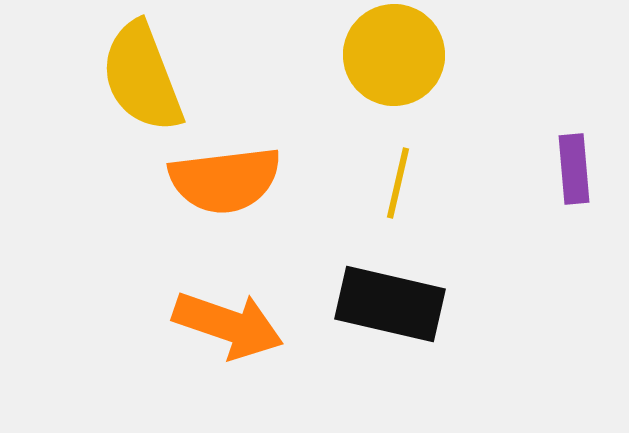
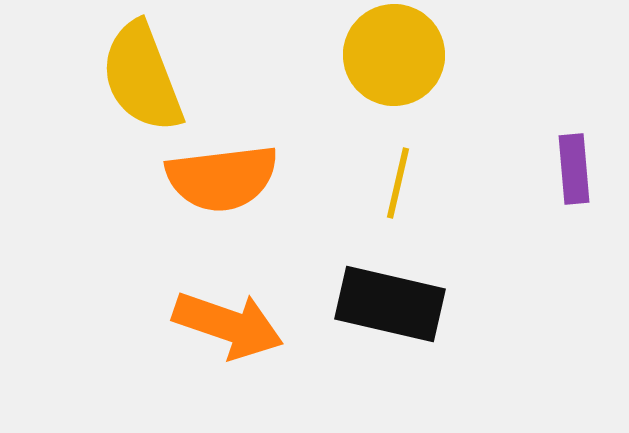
orange semicircle: moved 3 px left, 2 px up
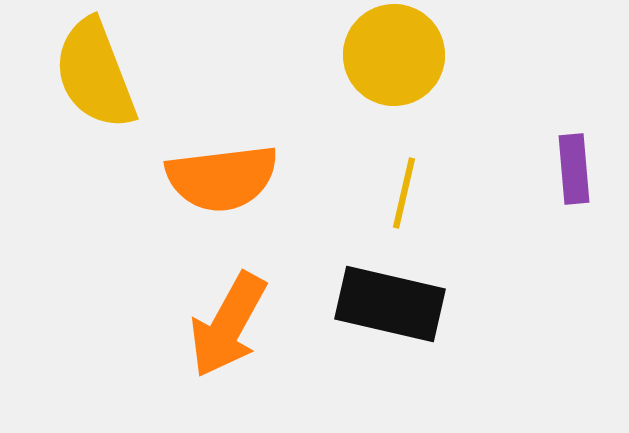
yellow semicircle: moved 47 px left, 3 px up
yellow line: moved 6 px right, 10 px down
orange arrow: rotated 100 degrees clockwise
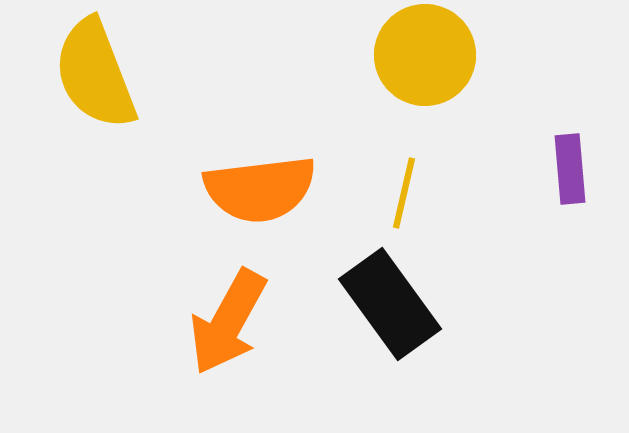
yellow circle: moved 31 px right
purple rectangle: moved 4 px left
orange semicircle: moved 38 px right, 11 px down
black rectangle: rotated 41 degrees clockwise
orange arrow: moved 3 px up
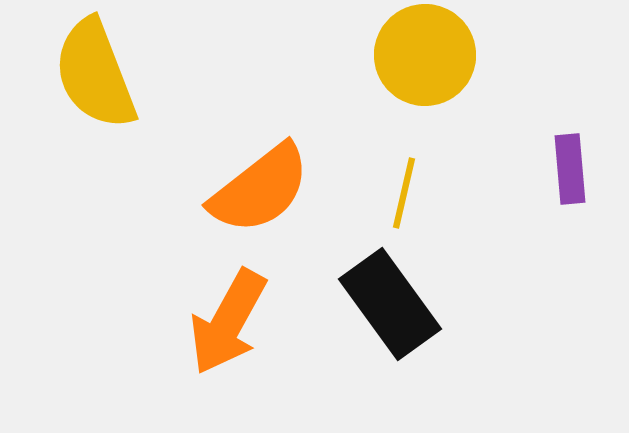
orange semicircle: rotated 31 degrees counterclockwise
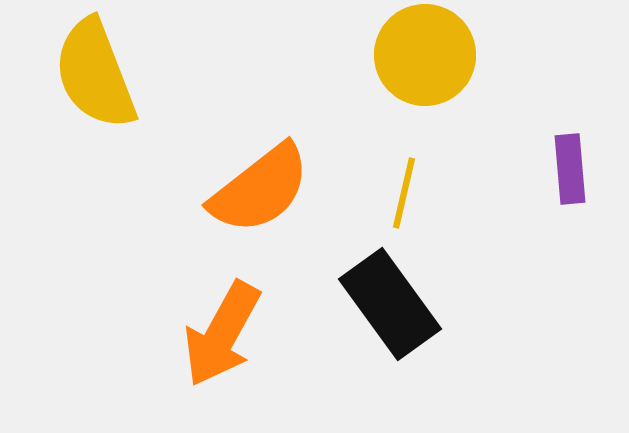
orange arrow: moved 6 px left, 12 px down
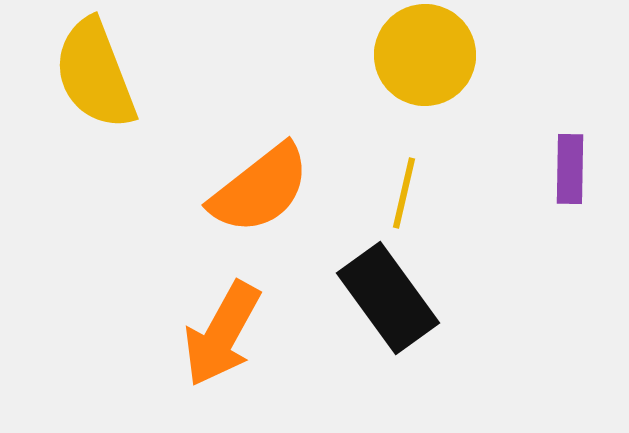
purple rectangle: rotated 6 degrees clockwise
black rectangle: moved 2 px left, 6 px up
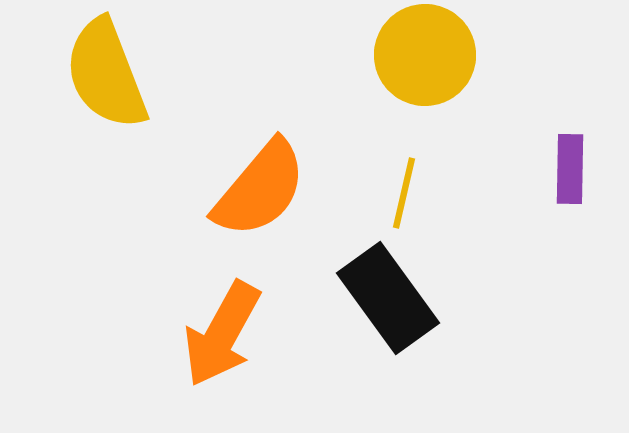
yellow semicircle: moved 11 px right
orange semicircle: rotated 12 degrees counterclockwise
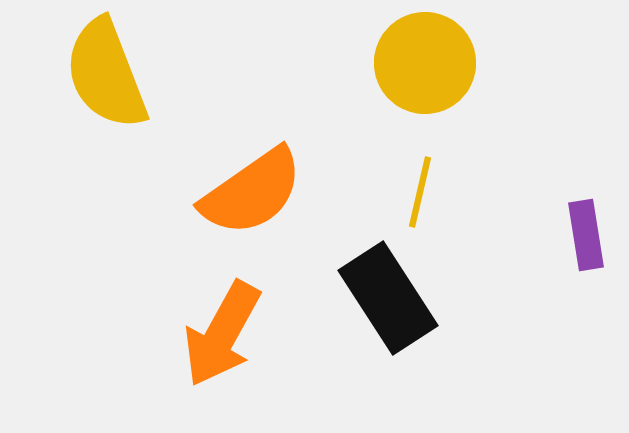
yellow circle: moved 8 px down
purple rectangle: moved 16 px right, 66 px down; rotated 10 degrees counterclockwise
orange semicircle: moved 8 px left, 3 px down; rotated 15 degrees clockwise
yellow line: moved 16 px right, 1 px up
black rectangle: rotated 3 degrees clockwise
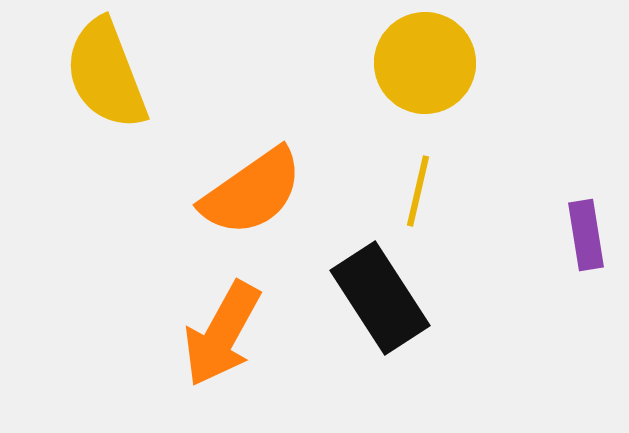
yellow line: moved 2 px left, 1 px up
black rectangle: moved 8 px left
